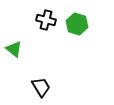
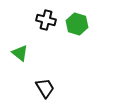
green triangle: moved 6 px right, 4 px down
black trapezoid: moved 4 px right, 1 px down
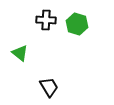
black cross: rotated 12 degrees counterclockwise
black trapezoid: moved 4 px right, 1 px up
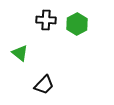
green hexagon: rotated 15 degrees clockwise
black trapezoid: moved 5 px left, 2 px up; rotated 75 degrees clockwise
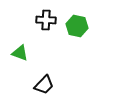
green hexagon: moved 2 px down; rotated 20 degrees counterclockwise
green triangle: rotated 18 degrees counterclockwise
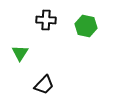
green hexagon: moved 9 px right
green triangle: rotated 42 degrees clockwise
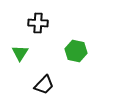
black cross: moved 8 px left, 3 px down
green hexagon: moved 10 px left, 25 px down
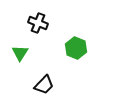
black cross: rotated 18 degrees clockwise
green hexagon: moved 3 px up; rotated 10 degrees clockwise
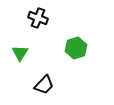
black cross: moved 5 px up
green hexagon: rotated 20 degrees clockwise
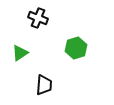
green triangle: rotated 24 degrees clockwise
black trapezoid: rotated 40 degrees counterclockwise
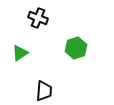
black trapezoid: moved 6 px down
